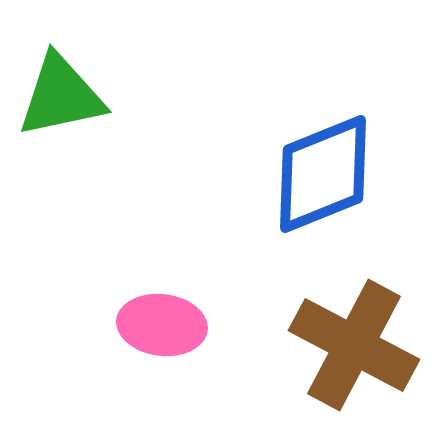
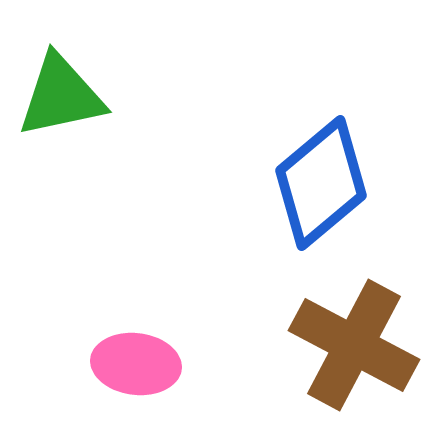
blue diamond: moved 2 px left, 9 px down; rotated 18 degrees counterclockwise
pink ellipse: moved 26 px left, 39 px down
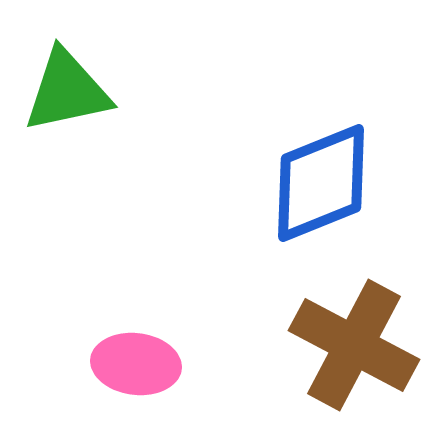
green triangle: moved 6 px right, 5 px up
blue diamond: rotated 18 degrees clockwise
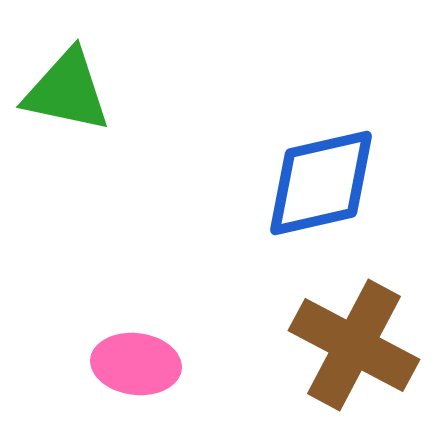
green triangle: rotated 24 degrees clockwise
blue diamond: rotated 9 degrees clockwise
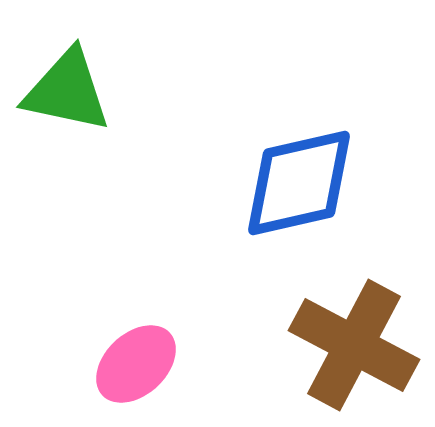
blue diamond: moved 22 px left
pink ellipse: rotated 50 degrees counterclockwise
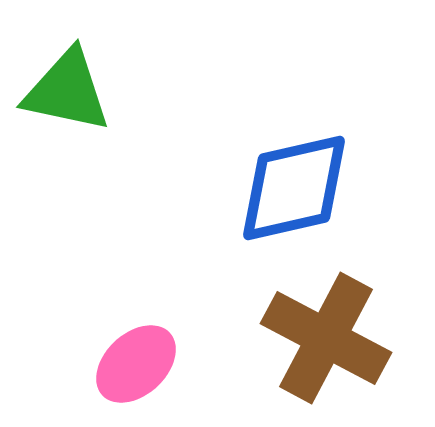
blue diamond: moved 5 px left, 5 px down
brown cross: moved 28 px left, 7 px up
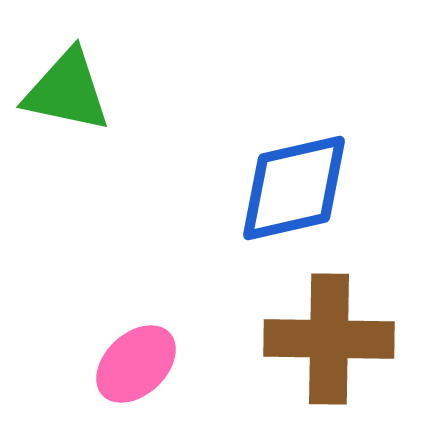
brown cross: moved 3 px right, 1 px down; rotated 27 degrees counterclockwise
